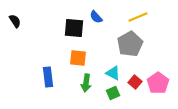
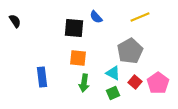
yellow line: moved 2 px right
gray pentagon: moved 7 px down
blue rectangle: moved 6 px left
green arrow: moved 2 px left
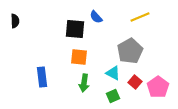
black semicircle: rotated 32 degrees clockwise
black square: moved 1 px right, 1 px down
orange square: moved 1 px right, 1 px up
pink pentagon: moved 4 px down
green square: moved 3 px down
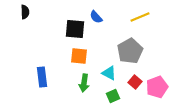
black semicircle: moved 10 px right, 9 px up
orange square: moved 1 px up
cyan triangle: moved 4 px left
pink pentagon: moved 1 px left; rotated 15 degrees clockwise
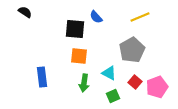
black semicircle: rotated 56 degrees counterclockwise
gray pentagon: moved 2 px right, 1 px up
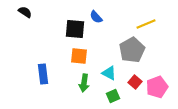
yellow line: moved 6 px right, 7 px down
blue rectangle: moved 1 px right, 3 px up
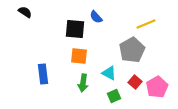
green arrow: moved 1 px left
pink pentagon: rotated 10 degrees counterclockwise
green square: moved 1 px right
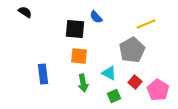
green arrow: rotated 18 degrees counterclockwise
pink pentagon: moved 1 px right, 3 px down; rotated 10 degrees counterclockwise
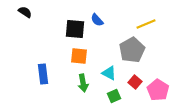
blue semicircle: moved 1 px right, 3 px down
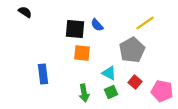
blue semicircle: moved 5 px down
yellow line: moved 1 px left, 1 px up; rotated 12 degrees counterclockwise
orange square: moved 3 px right, 3 px up
green arrow: moved 1 px right, 10 px down
pink pentagon: moved 4 px right, 1 px down; rotated 20 degrees counterclockwise
green square: moved 3 px left, 4 px up
